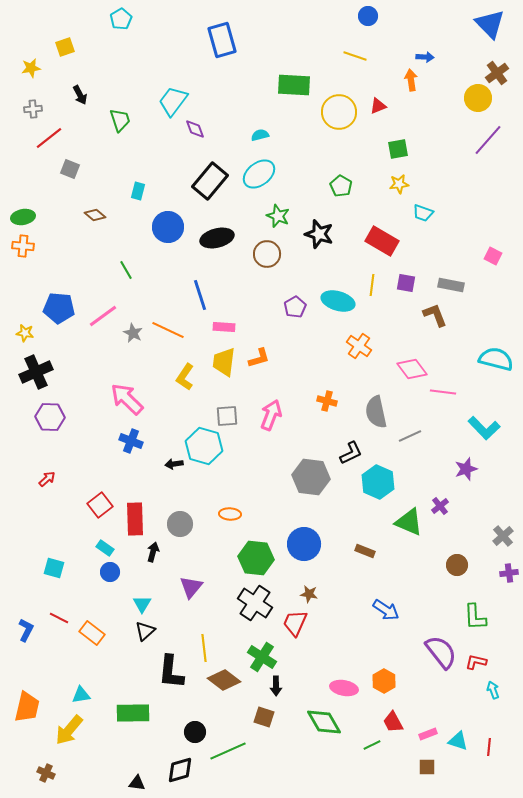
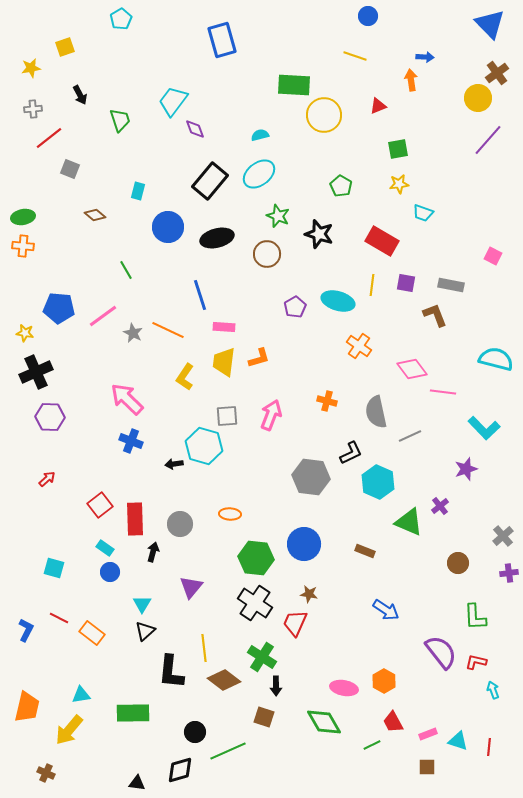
yellow circle at (339, 112): moved 15 px left, 3 px down
brown circle at (457, 565): moved 1 px right, 2 px up
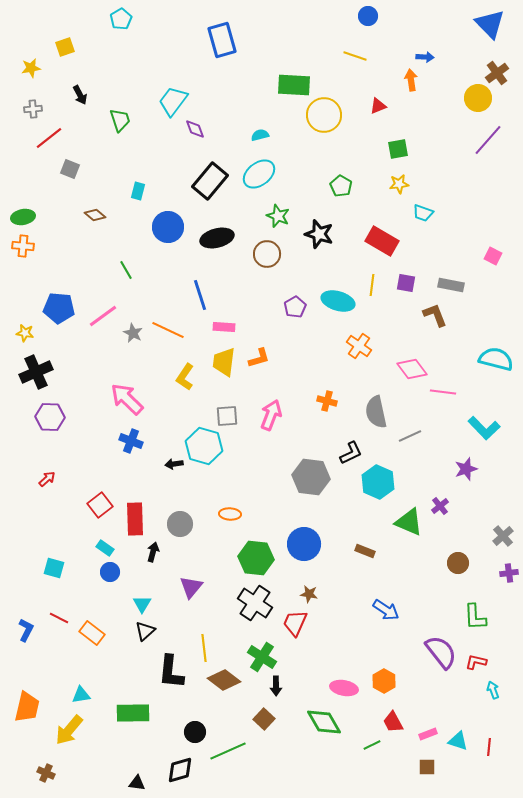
brown square at (264, 717): moved 2 px down; rotated 25 degrees clockwise
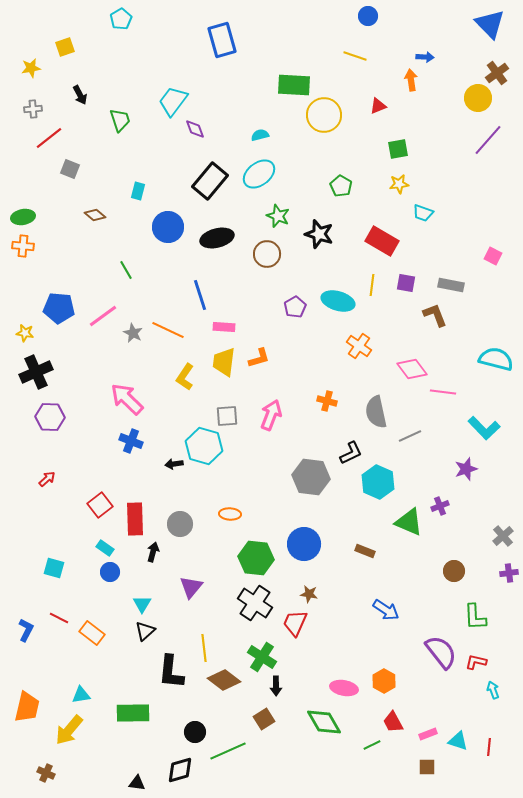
purple cross at (440, 506): rotated 18 degrees clockwise
brown circle at (458, 563): moved 4 px left, 8 px down
brown square at (264, 719): rotated 15 degrees clockwise
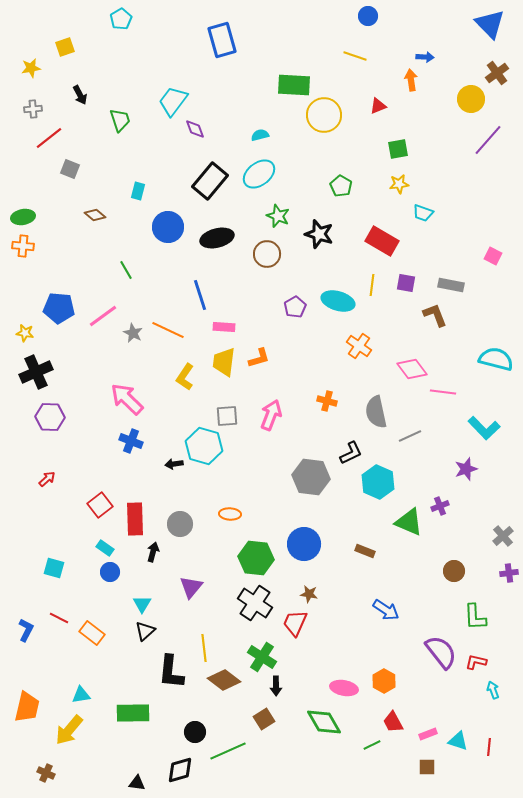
yellow circle at (478, 98): moved 7 px left, 1 px down
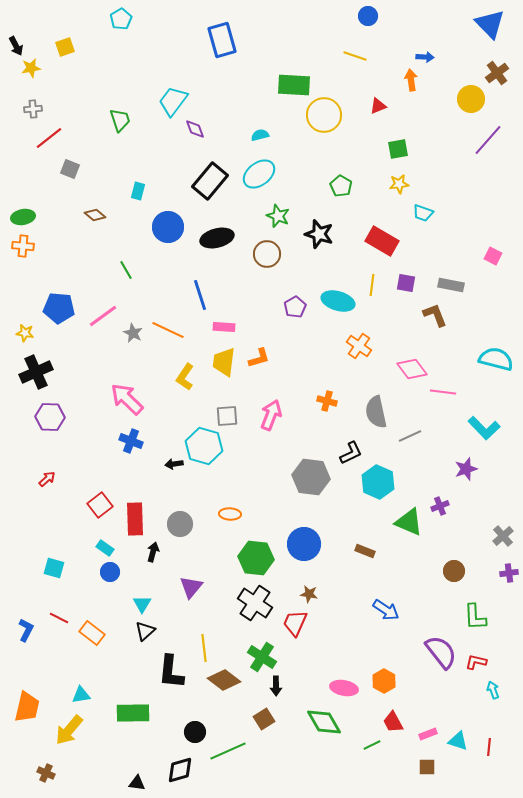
black arrow at (80, 95): moved 64 px left, 49 px up
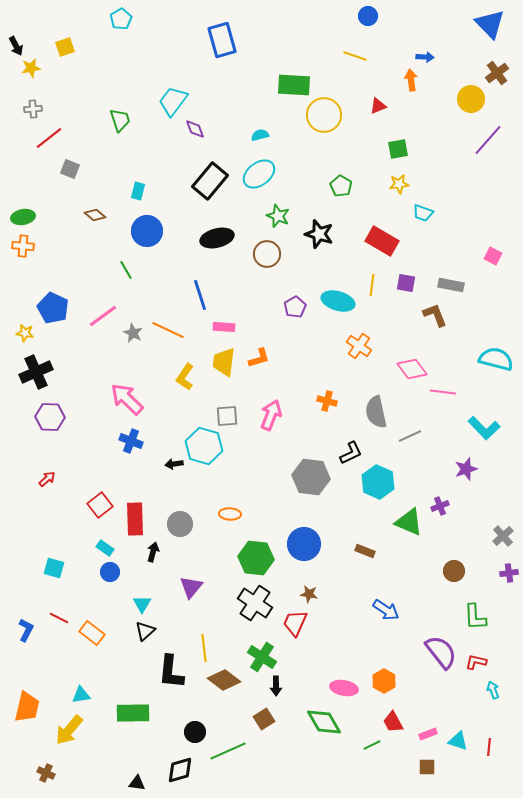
blue circle at (168, 227): moved 21 px left, 4 px down
blue pentagon at (59, 308): moved 6 px left; rotated 20 degrees clockwise
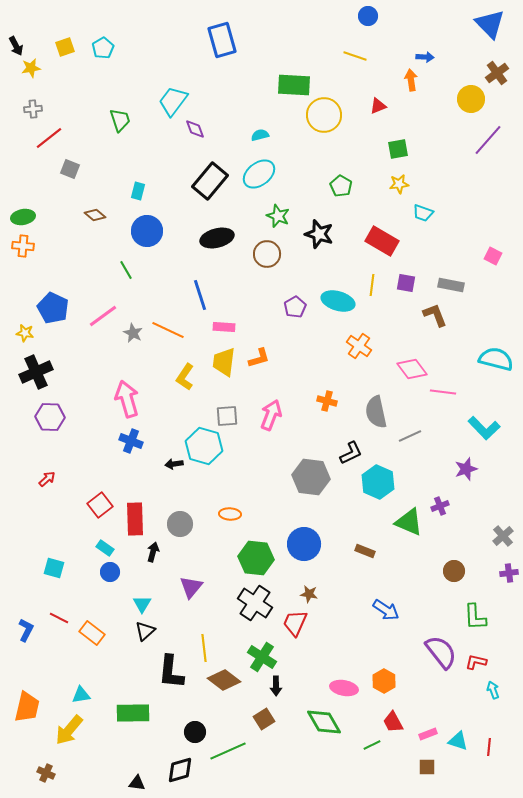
cyan pentagon at (121, 19): moved 18 px left, 29 px down
pink arrow at (127, 399): rotated 30 degrees clockwise
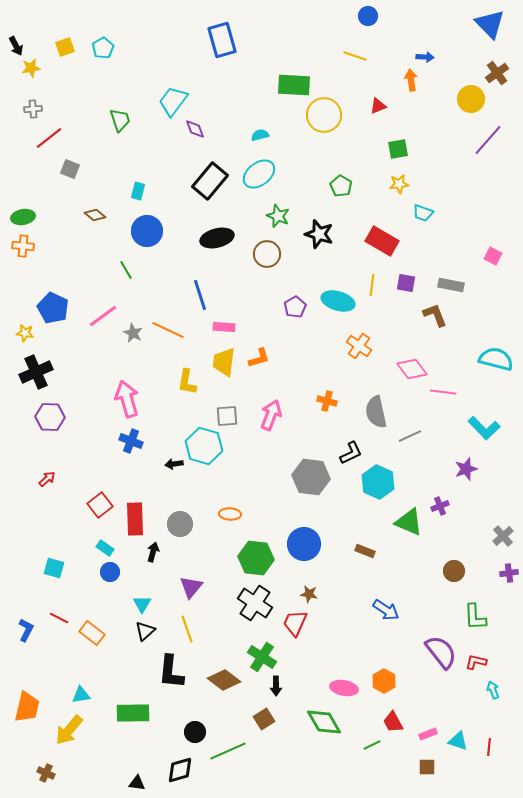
yellow L-shape at (185, 377): moved 2 px right, 5 px down; rotated 24 degrees counterclockwise
yellow line at (204, 648): moved 17 px left, 19 px up; rotated 12 degrees counterclockwise
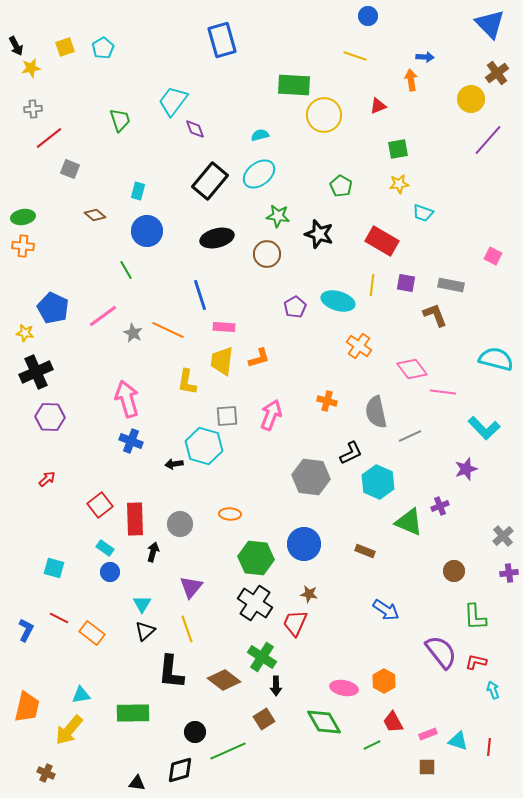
green star at (278, 216): rotated 15 degrees counterclockwise
yellow trapezoid at (224, 362): moved 2 px left, 1 px up
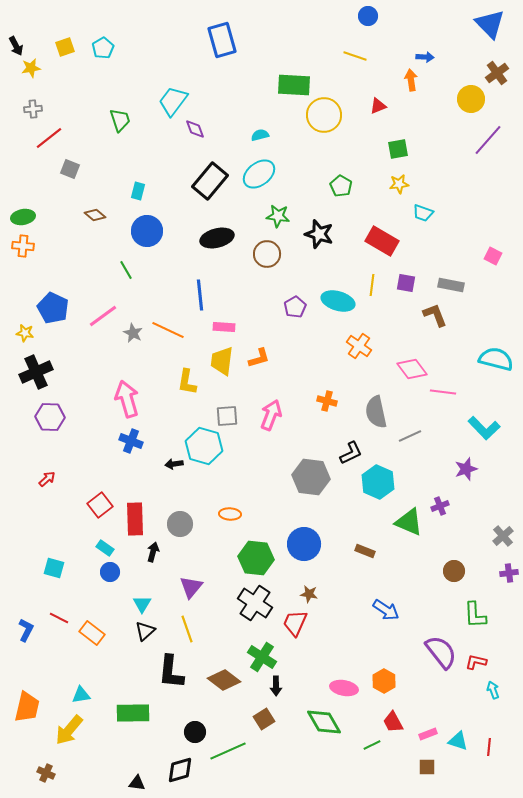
blue line at (200, 295): rotated 12 degrees clockwise
green L-shape at (475, 617): moved 2 px up
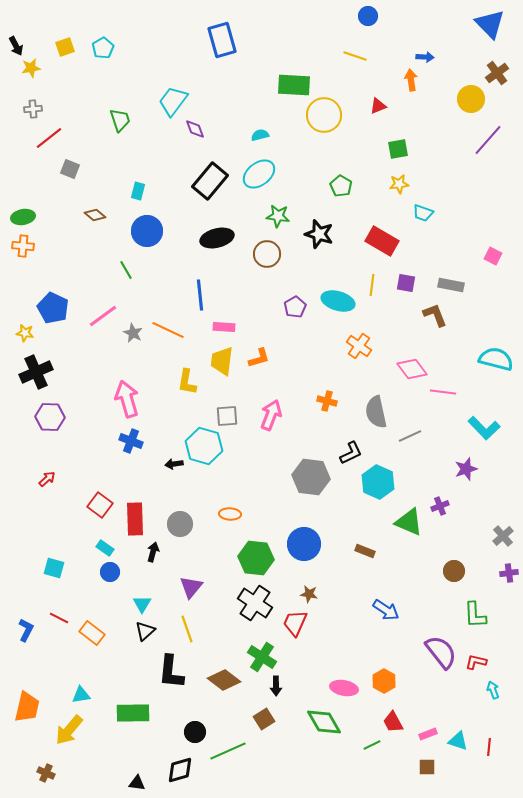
red square at (100, 505): rotated 15 degrees counterclockwise
